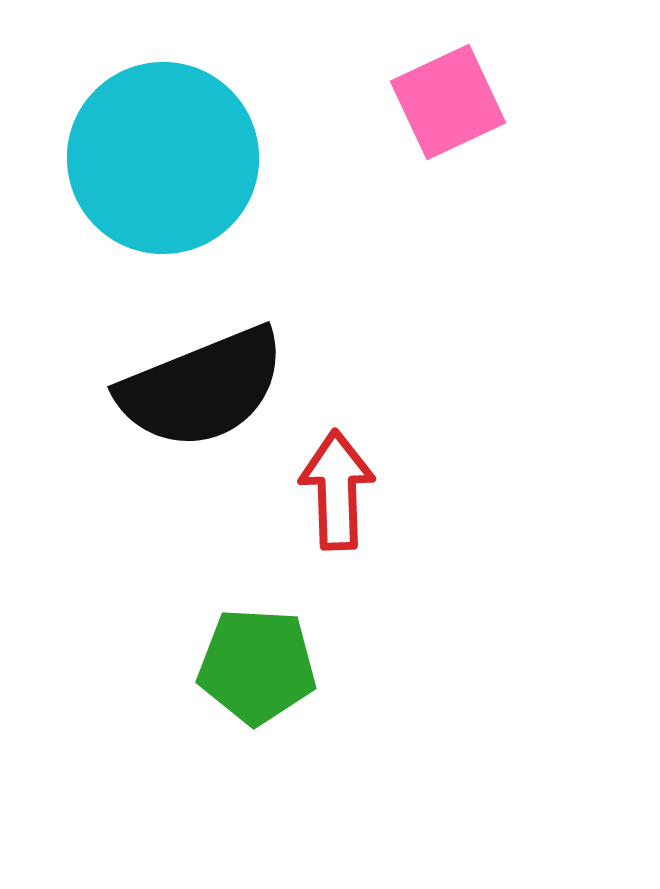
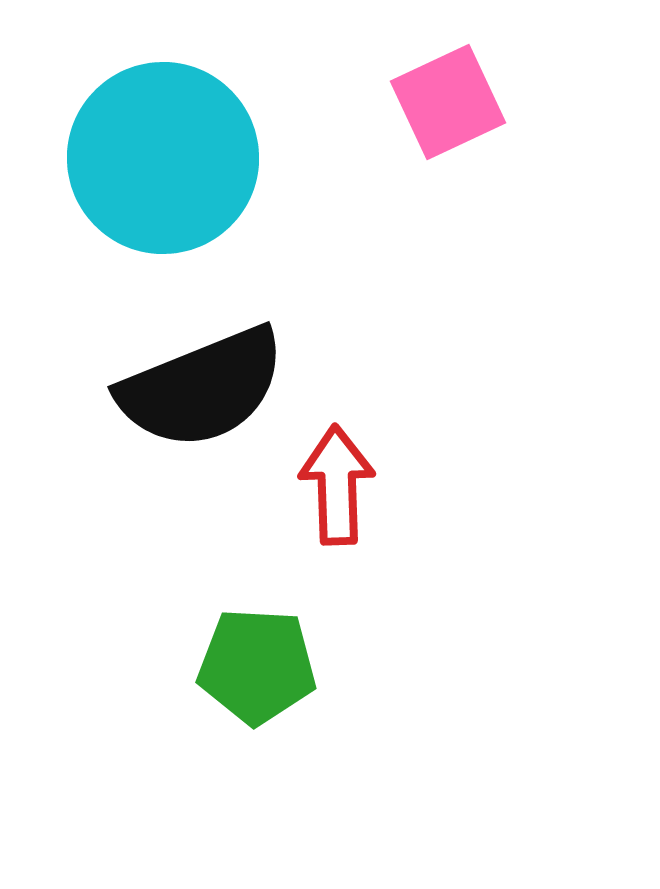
red arrow: moved 5 px up
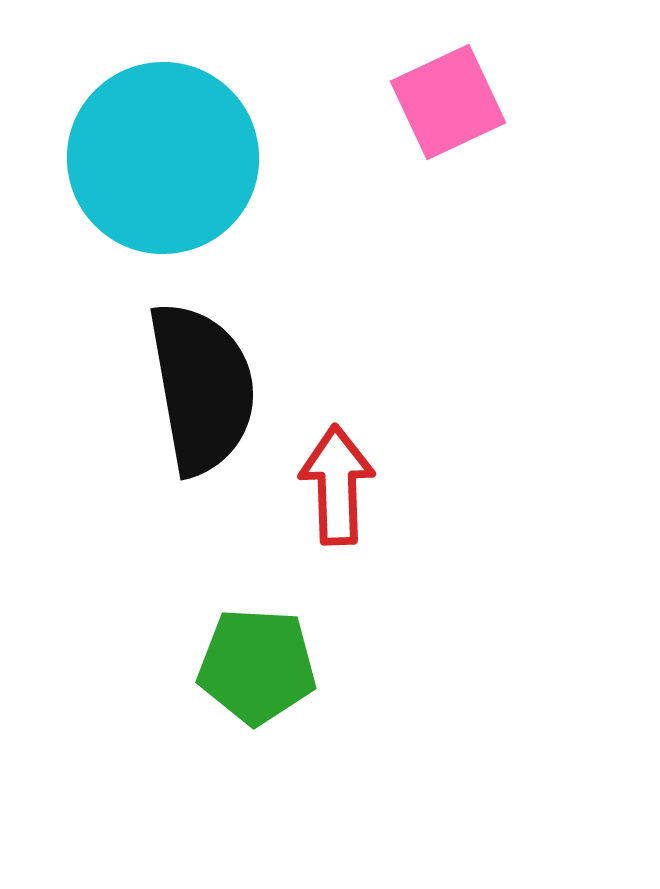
black semicircle: rotated 78 degrees counterclockwise
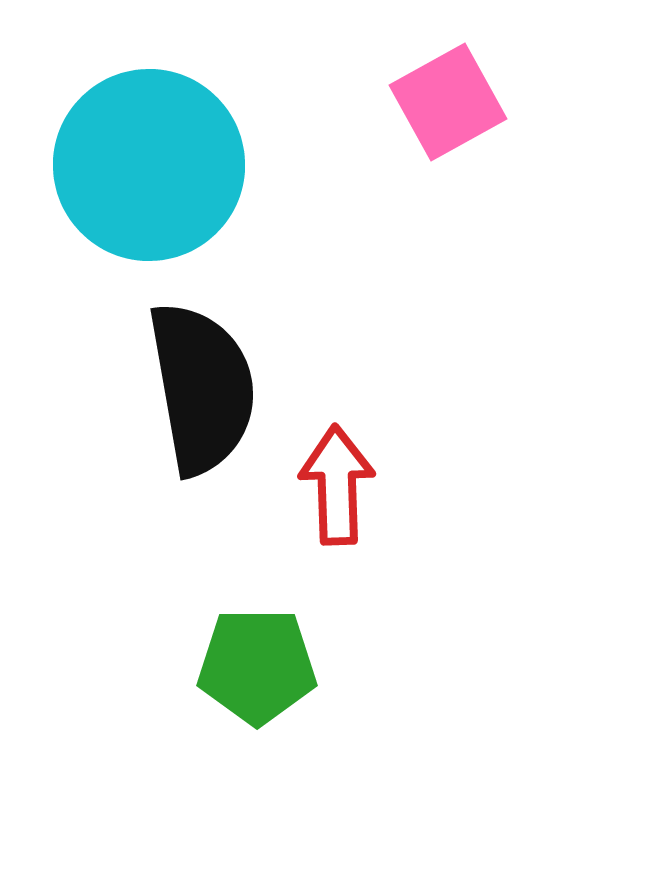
pink square: rotated 4 degrees counterclockwise
cyan circle: moved 14 px left, 7 px down
green pentagon: rotated 3 degrees counterclockwise
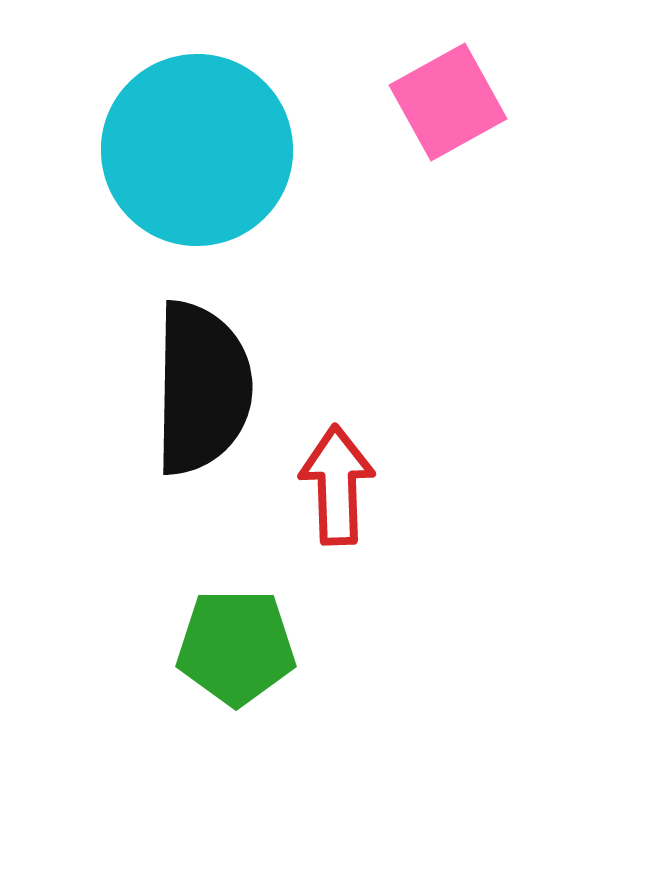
cyan circle: moved 48 px right, 15 px up
black semicircle: rotated 11 degrees clockwise
green pentagon: moved 21 px left, 19 px up
